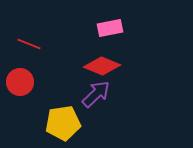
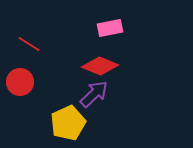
red line: rotated 10 degrees clockwise
red diamond: moved 2 px left
purple arrow: moved 2 px left
yellow pentagon: moved 5 px right; rotated 16 degrees counterclockwise
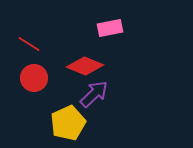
red diamond: moved 15 px left
red circle: moved 14 px right, 4 px up
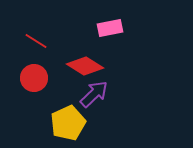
red line: moved 7 px right, 3 px up
red diamond: rotated 9 degrees clockwise
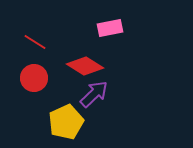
red line: moved 1 px left, 1 px down
yellow pentagon: moved 2 px left, 1 px up
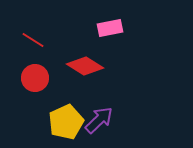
red line: moved 2 px left, 2 px up
red circle: moved 1 px right
purple arrow: moved 5 px right, 26 px down
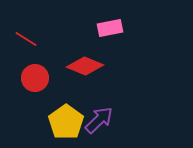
red line: moved 7 px left, 1 px up
red diamond: rotated 9 degrees counterclockwise
yellow pentagon: rotated 12 degrees counterclockwise
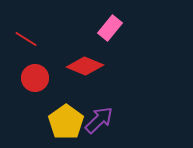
pink rectangle: rotated 40 degrees counterclockwise
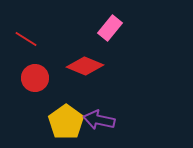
purple arrow: rotated 124 degrees counterclockwise
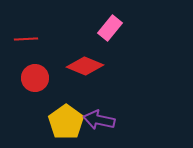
red line: rotated 35 degrees counterclockwise
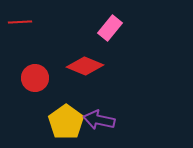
red line: moved 6 px left, 17 px up
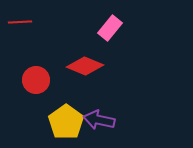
red circle: moved 1 px right, 2 px down
